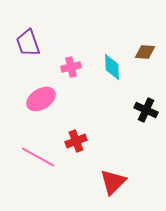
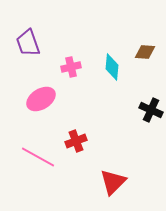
cyan diamond: rotated 8 degrees clockwise
black cross: moved 5 px right
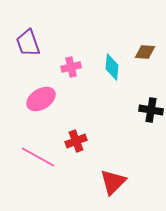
black cross: rotated 15 degrees counterclockwise
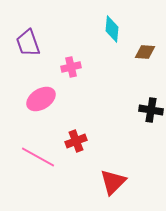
cyan diamond: moved 38 px up
